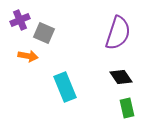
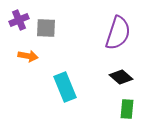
purple cross: moved 1 px left
gray square: moved 2 px right, 5 px up; rotated 20 degrees counterclockwise
black diamond: rotated 15 degrees counterclockwise
green rectangle: moved 1 px down; rotated 18 degrees clockwise
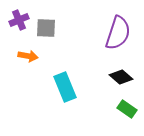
green rectangle: rotated 60 degrees counterclockwise
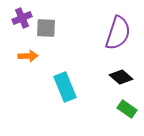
purple cross: moved 3 px right, 2 px up
orange arrow: rotated 12 degrees counterclockwise
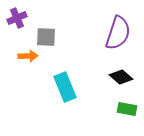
purple cross: moved 5 px left
gray square: moved 9 px down
green rectangle: rotated 24 degrees counterclockwise
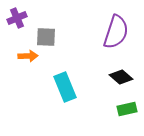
purple semicircle: moved 2 px left, 1 px up
green rectangle: rotated 24 degrees counterclockwise
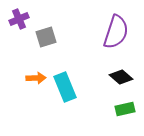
purple cross: moved 2 px right, 1 px down
gray square: rotated 20 degrees counterclockwise
orange arrow: moved 8 px right, 22 px down
green rectangle: moved 2 px left
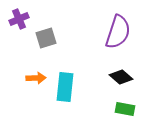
purple semicircle: moved 2 px right
gray square: moved 1 px down
cyan rectangle: rotated 28 degrees clockwise
green rectangle: rotated 24 degrees clockwise
